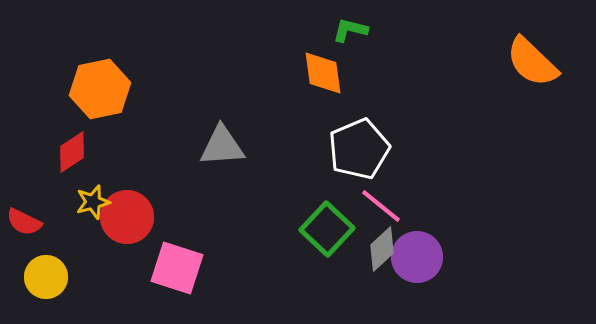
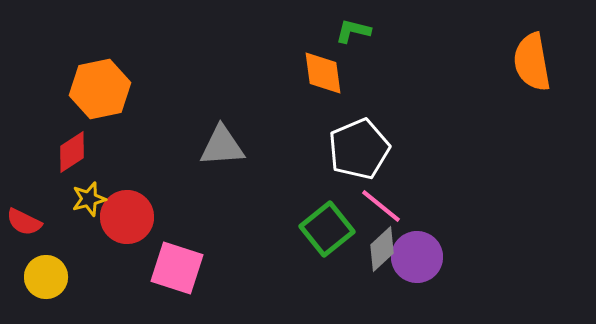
green L-shape: moved 3 px right, 1 px down
orange semicircle: rotated 36 degrees clockwise
yellow star: moved 4 px left, 3 px up
green square: rotated 8 degrees clockwise
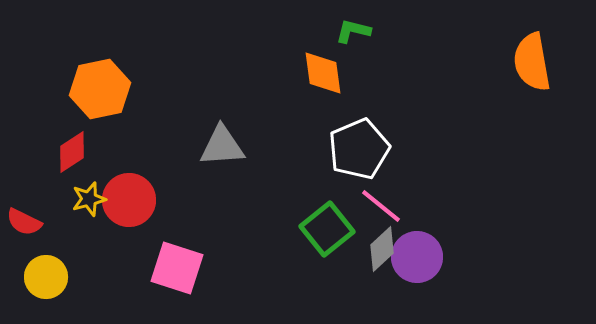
red circle: moved 2 px right, 17 px up
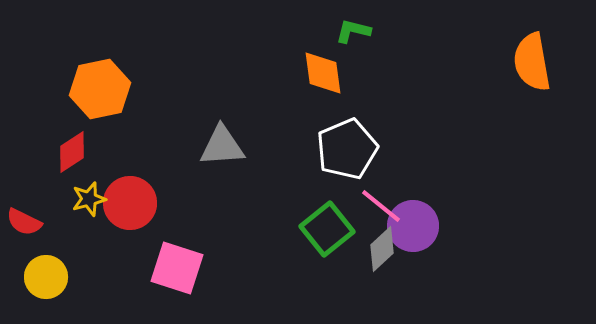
white pentagon: moved 12 px left
red circle: moved 1 px right, 3 px down
purple circle: moved 4 px left, 31 px up
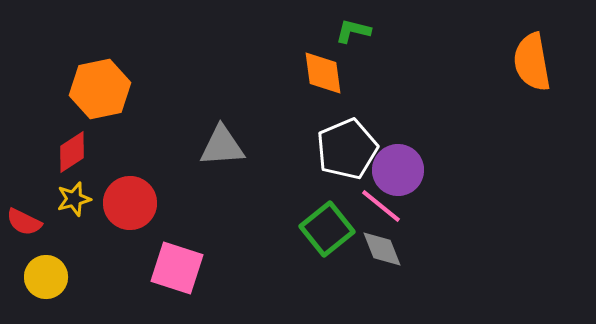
yellow star: moved 15 px left
purple circle: moved 15 px left, 56 px up
gray diamond: rotated 69 degrees counterclockwise
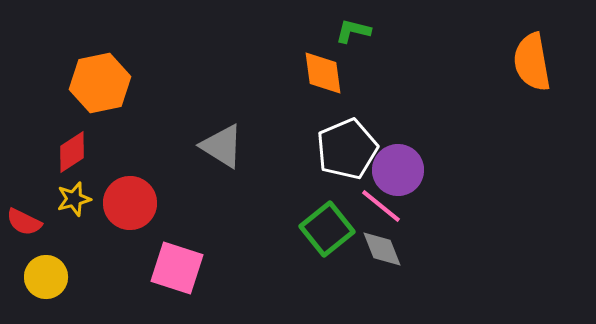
orange hexagon: moved 6 px up
gray triangle: rotated 36 degrees clockwise
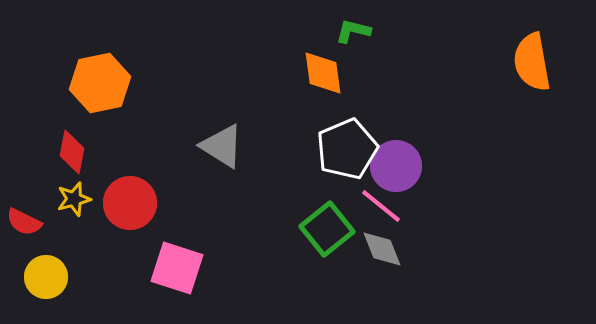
red diamond: rotated 45 degrees counterclockwise
purple circle: moved 2 px left, 4 px up
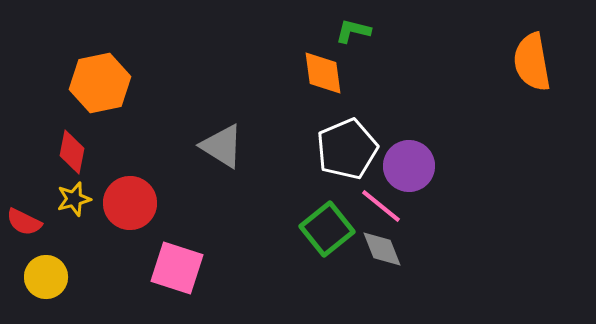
purple circle: moved 13 px right
